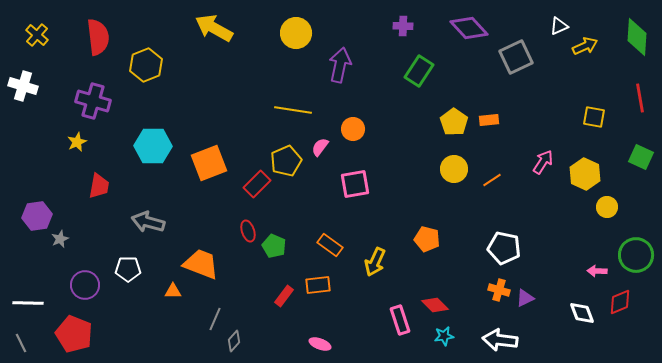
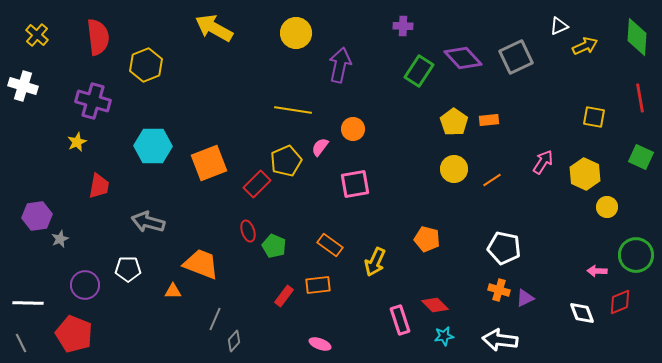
purple diamond at (469, 28): moved 6 px left, 30 px down
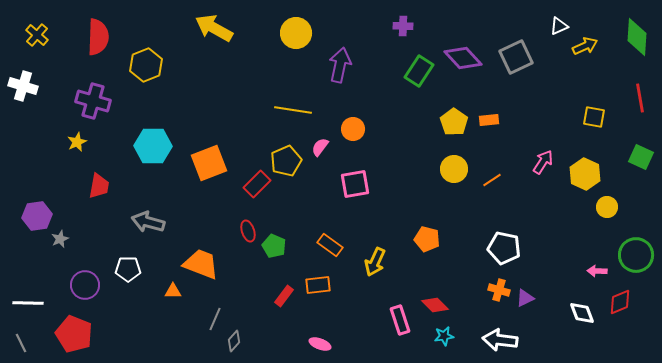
red semicircle at (98, 37): rotated 9 degrees clockwise
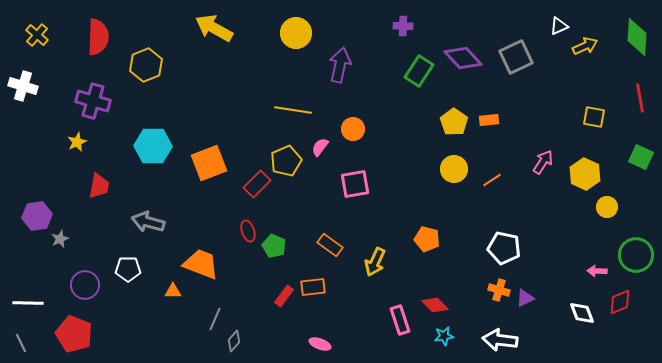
orange rectangle at (318, 285): moved 5 px left, 2 px down
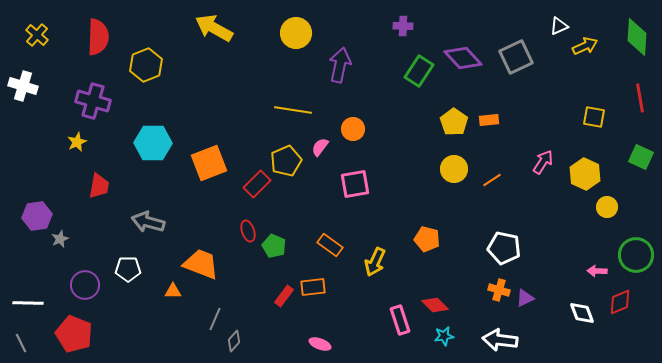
cyan hexagon at (153, 146): moved 3 px up
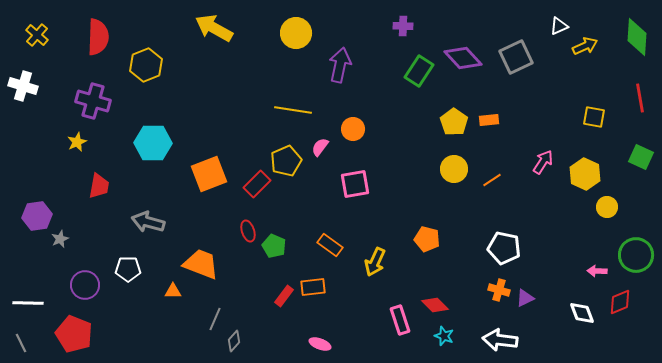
orange square at (209, 163): moved 11 px down
cyan star at (444, 336): rotated 30 degrees clockwise
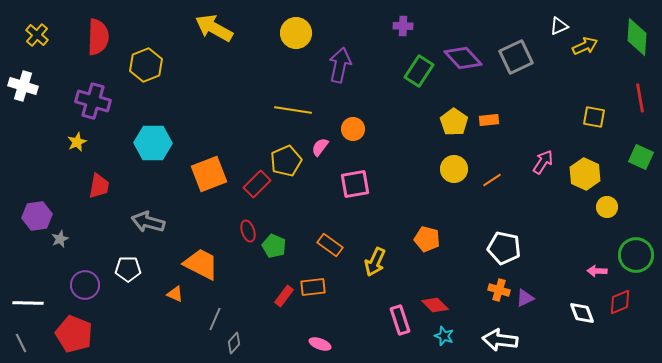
orange trapezoid at (201, 264): rotated 6 degrees clockwise
orange triangle at (173, 291): moved 2 px right, 3 px down; rotated 24 degrees clockwise
gray diamond at (234, 341): moved 2 px down
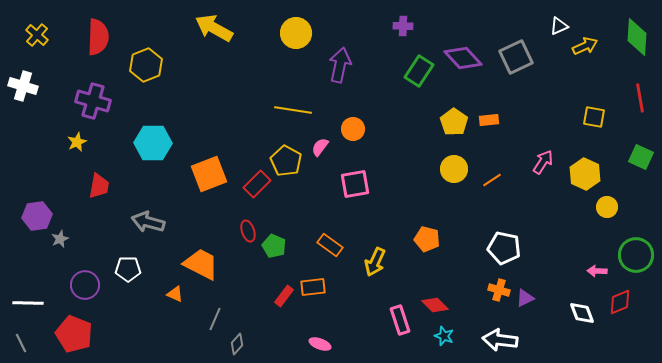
yellow pentagon at (286, 161): rotated 20 degrees counterclockwise
gray diamond at (234, 343): moved 3 px right, 1 px down
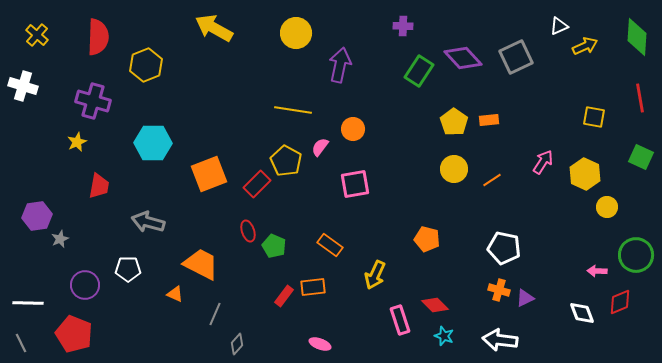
yellow arrow at (375, 262): moved 13 px down
gray line at (215, 319): moved 5 px up
